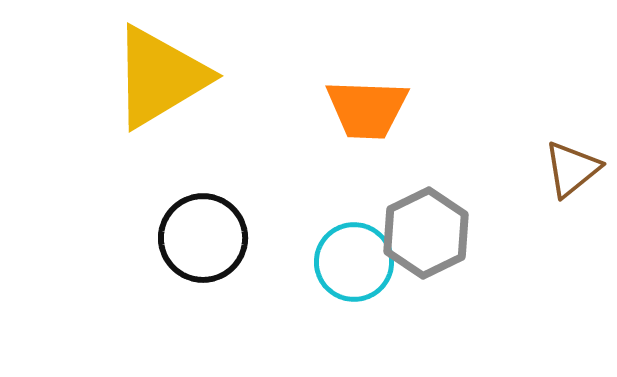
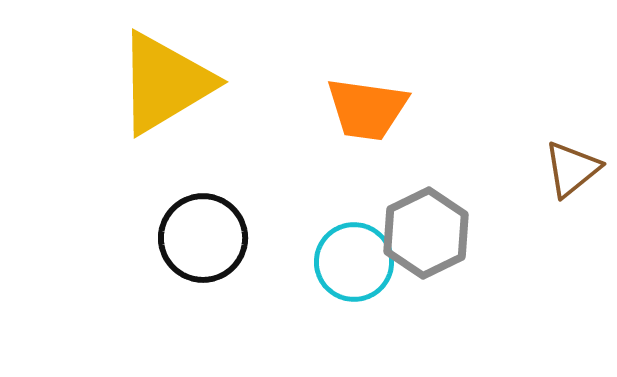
yellow triangle: moved 5 px right, 6 px down
orange trapezoid: rotated 6 degrees clockwise
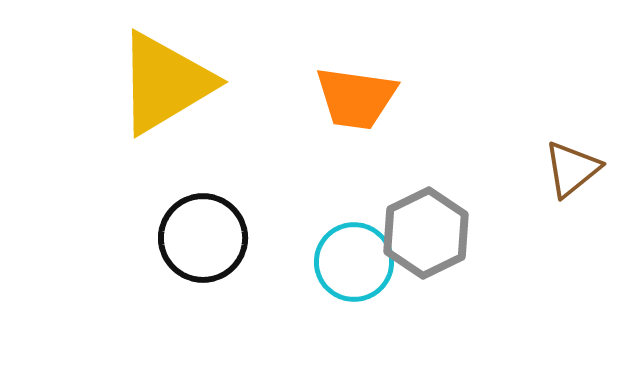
orange trapezoid: moved 11 px left, 11 px up
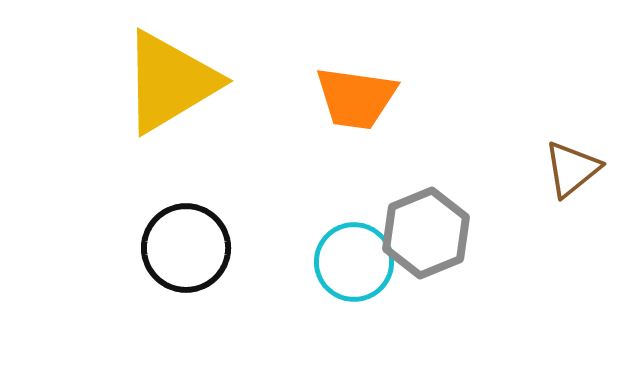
yellow triangle: moved 5 px right, 1 px up
gray hexagon: rotated 4 degrees clockwise
black circle: moved 17 px left, 10 px down
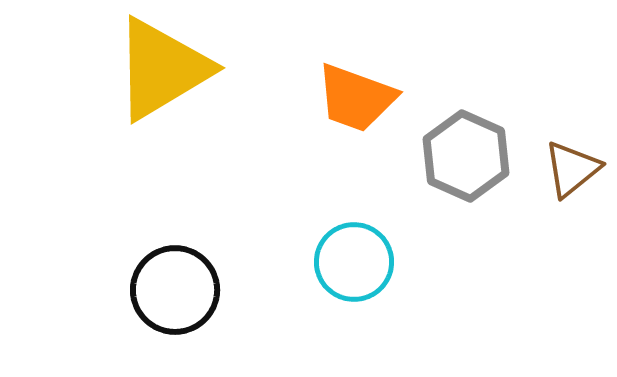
yellow triangle: moved 8 px left, 13 px up
orange trapezoid: rotated 12 degrees clockwise
gray hexagon: moved 40 px right, 77 px up; rotated 14 degrees counterclockwise
black circle: moved 11 px left, 42 px down
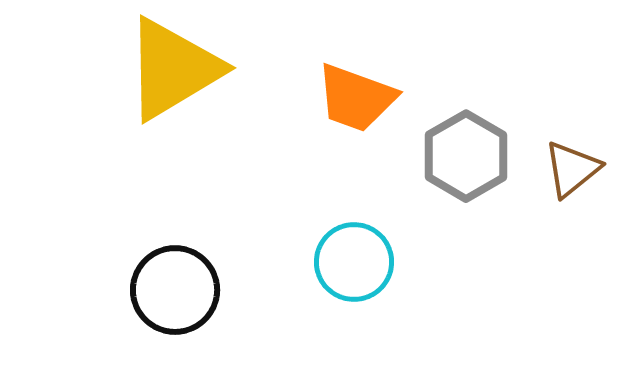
yellow triangle: moved 11 px right
gray hexagon: rotated 6 degrees clockwise
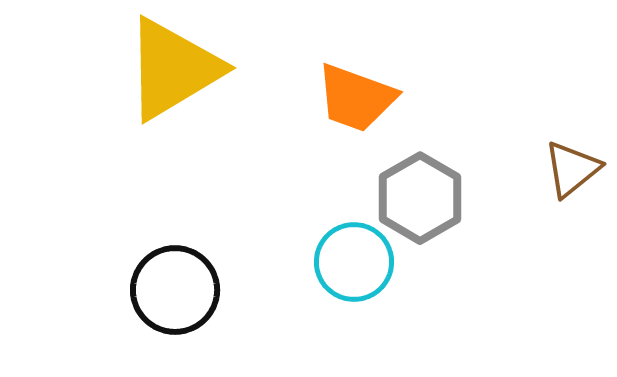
gray hexagon: moved 46 px left, 42 px down
